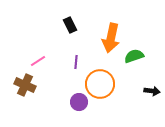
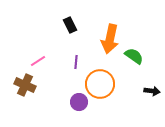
orange arrow: moved 1 px left, 1 px down
green semicircle: rotated 54 degrees clockwise
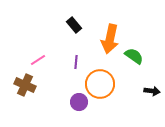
black rectangle: moved 4 px right; rotated 14 degrees counterclockwise
pink line: moved 1 px up
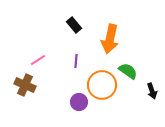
green semicircle: moved 6 px left, 15 px down
purple line: moved 1 px up
orange circle: moved 2 px right, 1 px down
black arrow: rotated 63 degrees clockwise
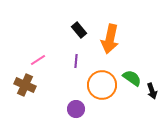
black rectangle: moved 5 px right, 5 px down
green semicircle: moved 4 px right, 7 px down
purple circle: moved 3 px left, 7 px down
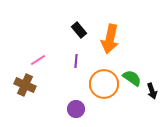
orange circle: moved 2 px right, 1 px up
